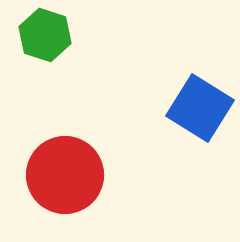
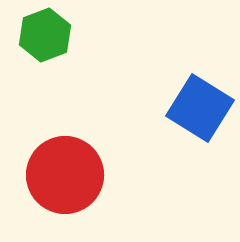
green hexagon: rotated 21 degrees clockwise
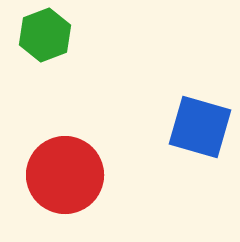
blue square: moved 19 px down; rotated 16 degrees counterclockwise
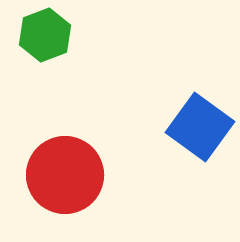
blue square: rotated 20 degrees clockwise
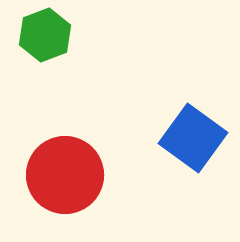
blue square: moved 7 px left, 11 px down
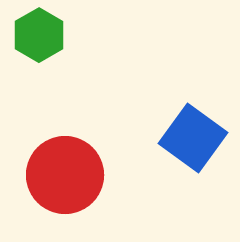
green hexagon: moved 6 px left; rotated 9 degrees counterclockwise
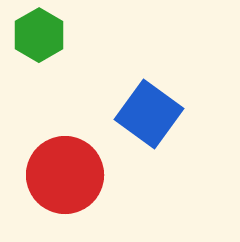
blue square: moved 44 px left, 24 px up
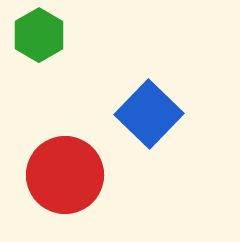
blue square: rotated 8 degrees clockwise
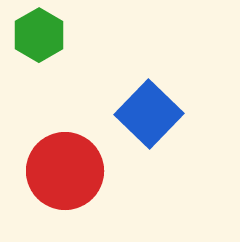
red circle: moved 4 px up
